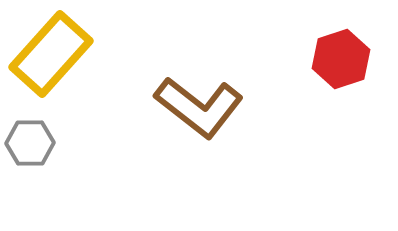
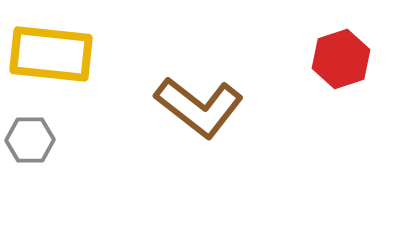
yellow rectangle: rotated 54 degrees clockwise
gray hexagon: moved 3 px up
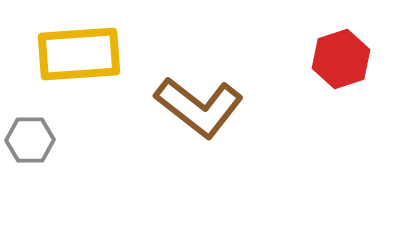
yellow rectangle: moved 28 px right; rotated 10 degrees counterclockwise
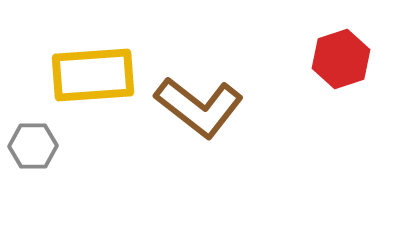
yellow rectangle: moved 14 px right, 21 px down
gray hexagon: moved 3 px right, 6 px down
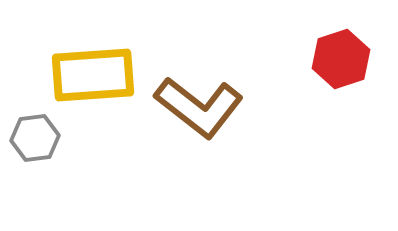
gray hexagon: moved 2 px right, 8 px up; rotated 6 degrees counterclockwise
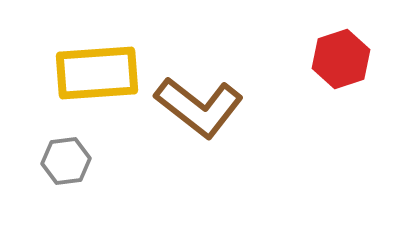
yellow rectangle: moved 4 px right, 2 px up
gray hexagon: moved 31 px right, 23 px down
